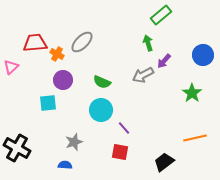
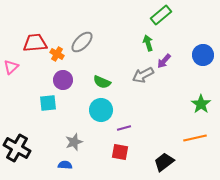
green star: moved 9 px right, 11 px down
purple line: rotated 64 degrees counterclockwise
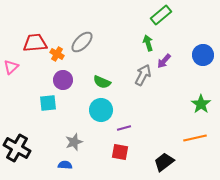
gray arrow: rotated 145 degrees clockwise
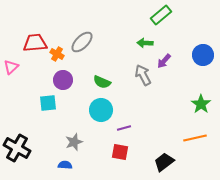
green arrow: moved 3 px left; rotated 70 degrees counterclockwise
gray arrow: rotated 55 degrees counterclockwise
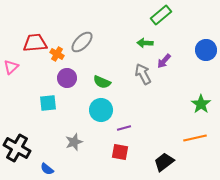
blue circle: moved 3 px right, 5 px up
gray arrow: moved 1 px up
purple circle: moved 4 px right, 2 px up
blue semicircle: moved 18 px left, 4 px down; rotated 144 degrees counterclockwise
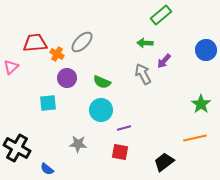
gray star: moved 4 px right, 2 px down; rotated 24 degrees clockwise
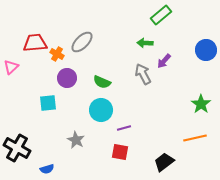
gray star: moved 2 px left, 4 px up; rotated 24 degrees clockwise
blue semicircle: rotated 56 degrees counterclockwise
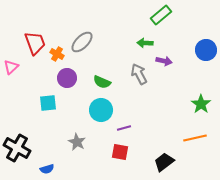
red trapezoid: rotated 75 degrees clockwise
purple arrow: rotated 119 degrees counterclockwise
gray arrow: moved 4 px left
gray star: moved 1 px right, 2 px down
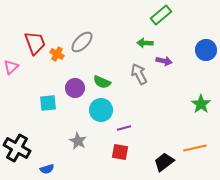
purple circle: moved 8 px right, 10 px down
orange line: moved 10 px down
gray star: moved 1 px right, 1 px up
